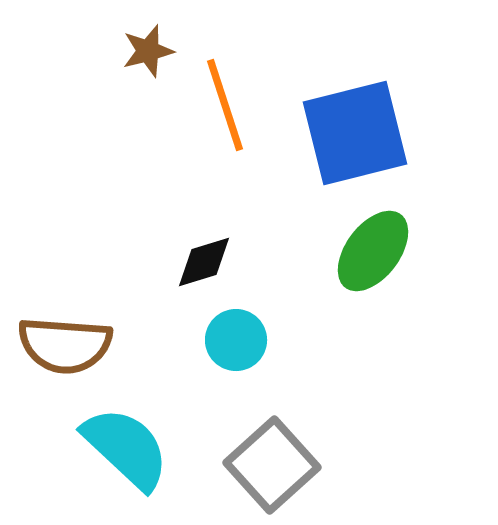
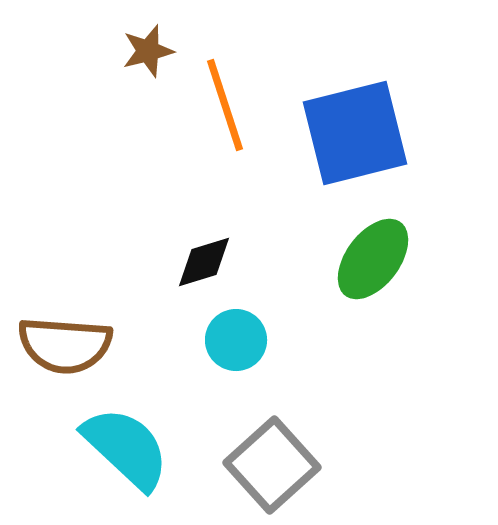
green ellipse: moved 8 px down
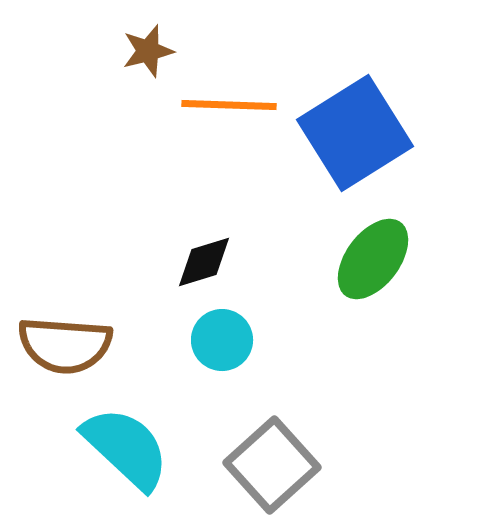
orange line: moved 4 px right; rotated 70 degrees counterclockwise
blue square: rotated 18 degrees counterclockwise
cyan circle: moved 14 px left
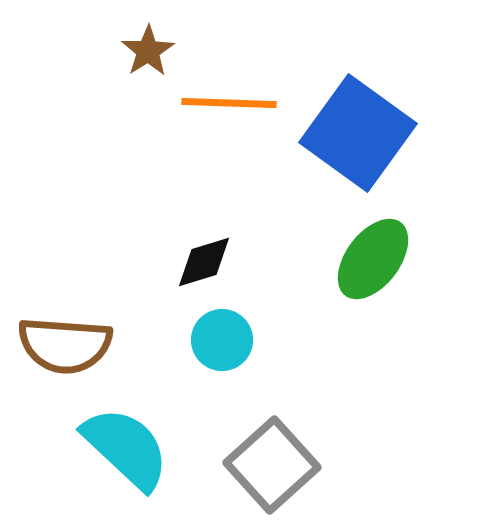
brown star: rotated 18 degrees counterclockwise
orange line: moved 2 px up
blue square: moved 3 px right; rotated 22 degrees counterclockwise
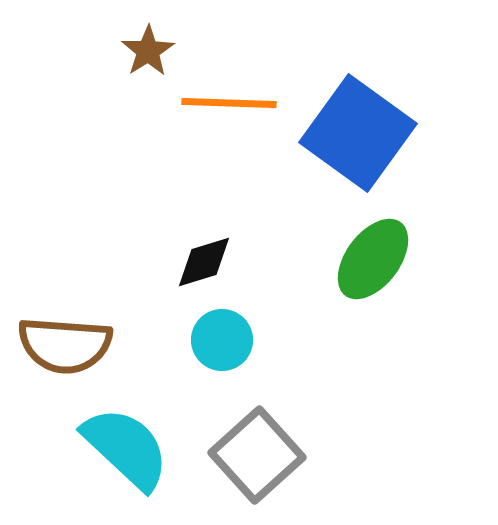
gray square: moved 15 px left, 10 px up
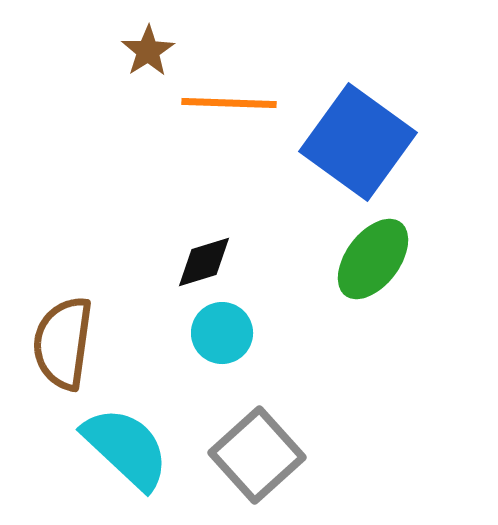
blue square: moved 9 px down
cyan circle: moved 7 px up
brown semicircle: moved 2 px left, 2 px up; rotated 94 degrees clockwise
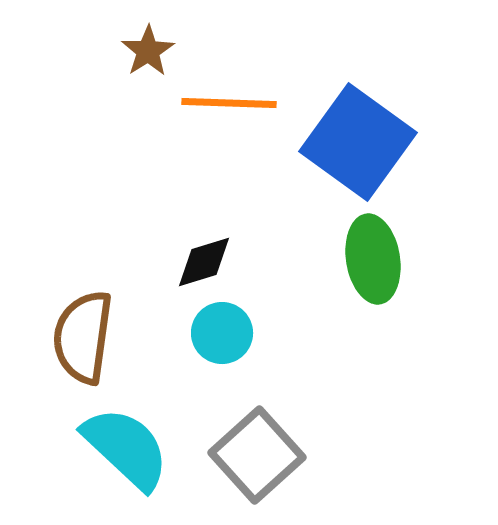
green ellipse: rotated 46 degrees counterclockwise
brown semicircle: moved 20 px right, 6 px up
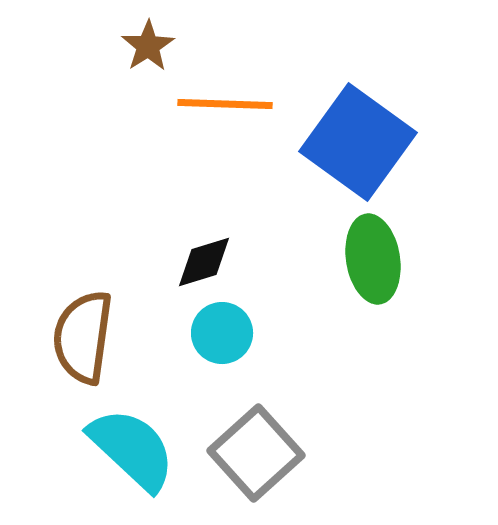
brown star: moved 5 px up
orange line: moved 4 px left, 1 px down
cyan semicircle: moved 6 px right, 1 px down
gray square: moved 1 px left, 2 px up
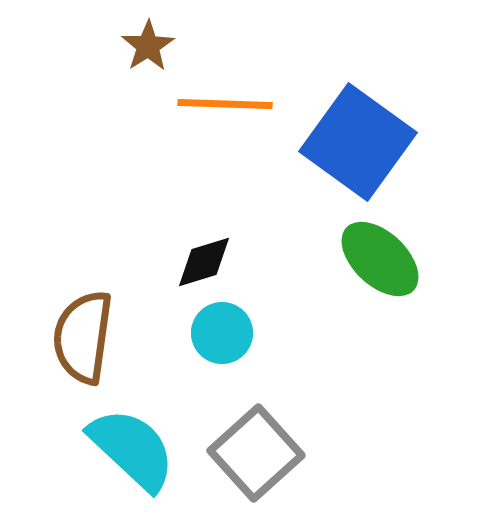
green ellipse: moved 7 px right; rotated 38 degrees counterclockwise
